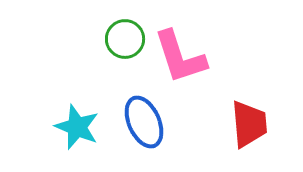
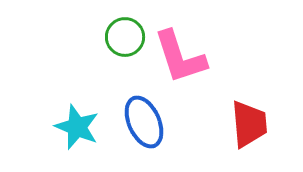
green circle: moved 2 px up
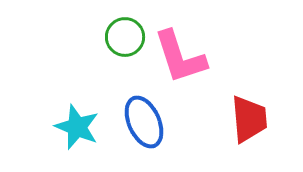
red trapezoid: moved 5 px up
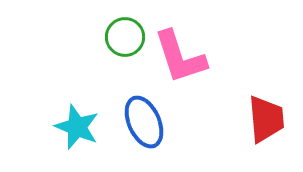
red trapezoid: moved 17 px right
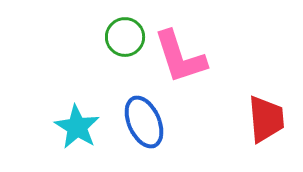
cyan star: rotated 9 degrees clockwise
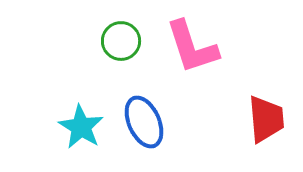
green circle: moved 4 px left, 4 px down
pink L-shape: moved 12 px right, 10 px up
cyan star: moved 4 px right
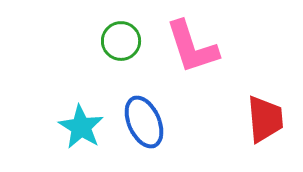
red trapezoid: moved 1 px left
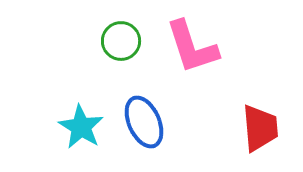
red trapezoid: moved 5 px left, 9 px down
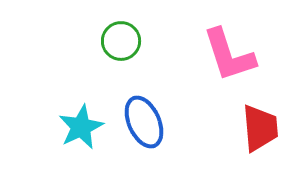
pink L-shape: moved 37 px right, 8 px down
cyan star: rotated 15 degrees clockwise
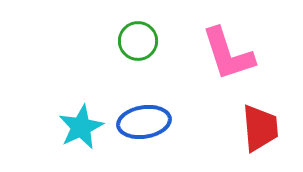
green circle: moved 17 px right
pink L-shape: moved 1 px left, 1 px up
blue ellipse: rotated 75 degrees counterclockwise
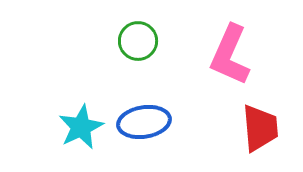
pink L-shape: moved 2 px right, 1 px down; rotated 42 degrees clockwise
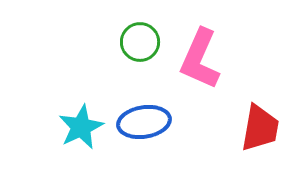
green circle: moved 2 px right, 1 px down
pink L-shape: moved 30 px left, 4 px down
red trapezoid: rotated 15 degrees clockwise
